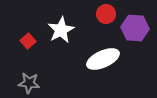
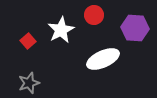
red circle: moved 12 px left, 1 px down
gray star: rotated 25 degrees counterclockwise
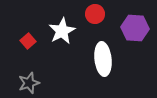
red circle: moved 1 px right, 1 px up
white star: moved 1 px right, 1 px down
white ellipse: rotated 72 degrees counterclockwise
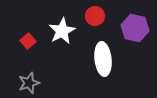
red circle: moved 2 px down
purple hexagon: rotated 8 degrees clockwise
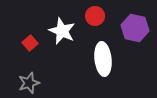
white star: rotated 20 degrees counterclockwise
red square: moved 2 px right, 2 px down
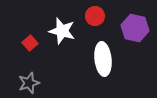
white star: rotated 8 degrees counterclockwise
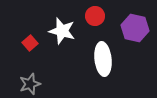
gray star: moved 1 px right, 1 px down
